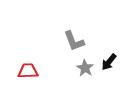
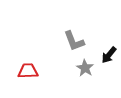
black arrow: moved 7 px up
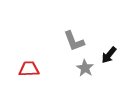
red trapezoid: moved 1 px right, 2 px up
